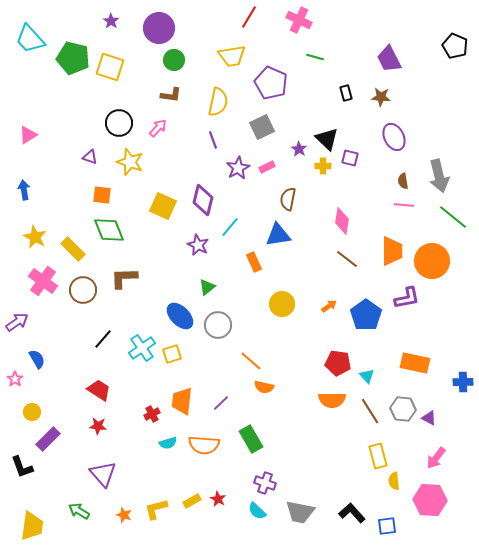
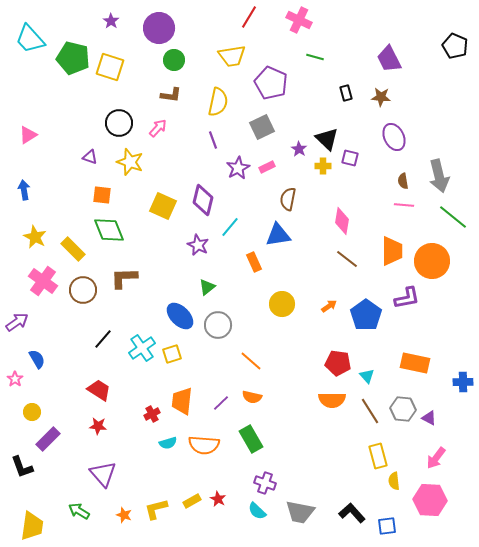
orange semicircle at (264, 387): moved 12 px left, 10 px down
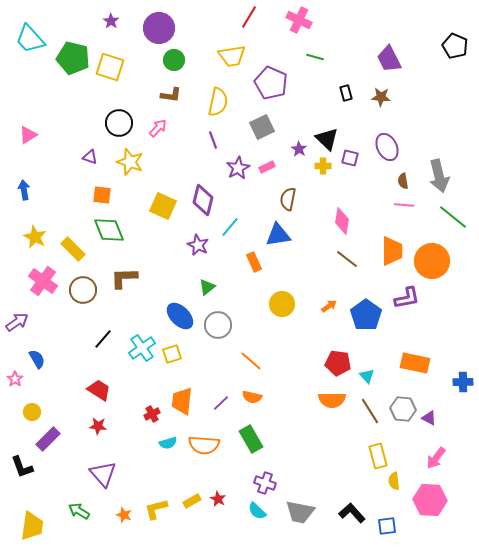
purple ellipse at (394, 137): moved 7 px left, 10 px down
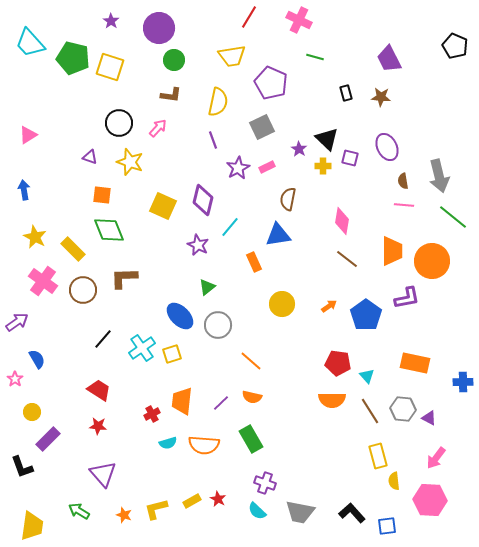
cyan trapezoid at (30, 39): moved 4 px down
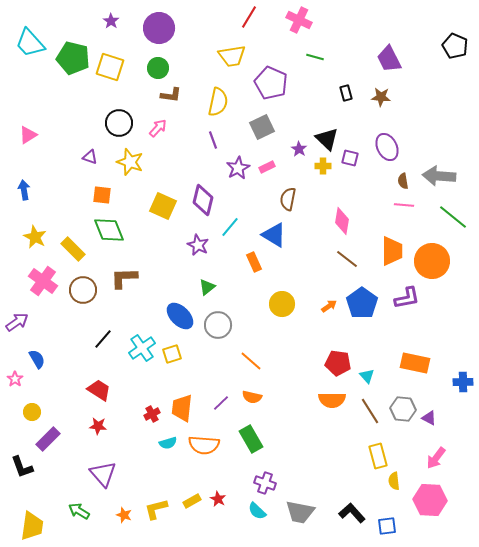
green circle at (174, 60): moved 16 px left, 8 px down
gray arrow at (439, 176): rotated 108 degrees clockwise
blue triangle at (278, 235): moved 4 px left; rotated 40 degrees clockwise
blue pentagon at (366, 315): moved 4 px left, 12 px up
orange trapezoid at (182, 401): moved 7 px down
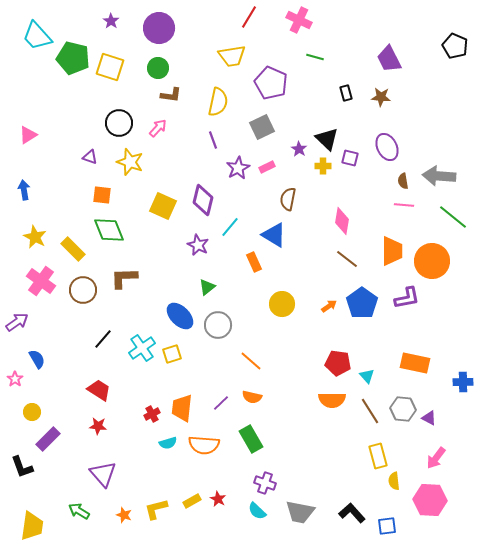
cyan trapezoid at (30, 43): moved 7 px right, 7 px up
pink cross at (43, 281): moved 2 px left
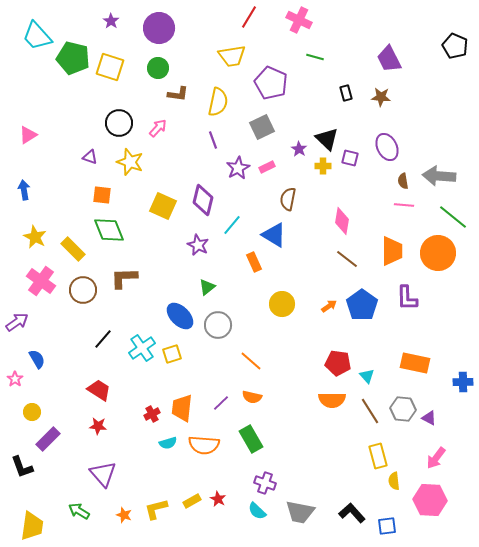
brown L-shape at (171, 95): moved 7 px right, 1 px up
cyan line at (230, 227): moved 2 px right, 2 px up
orange circle at (432, 261): moved 6 px right, 8 px up
purple L-shape at (407, 298): rotated 100 degrees clockwise
blue pentagon at (362, 303): moved 2 px down
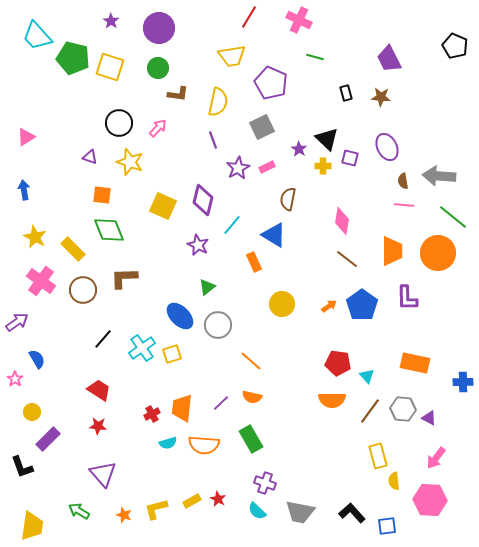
pink triangle at (28, 135): moved 2 px left, 2 px down
brown line at (370, 411): rotated 68 degrees clockwise
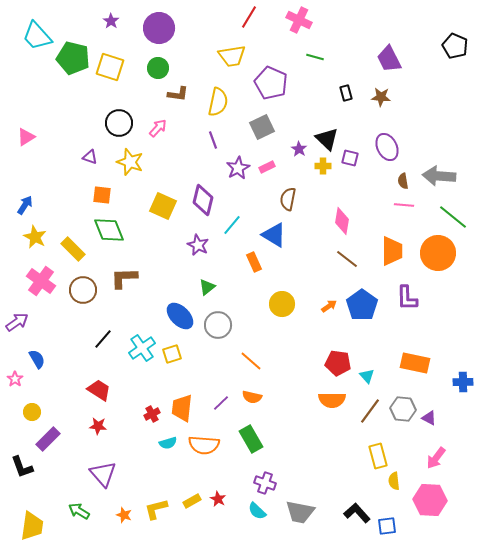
blue arrow at (24, 190): moved 1 px right, 15 px down; rotated 42 degrees clockwise
black L-shape at (352, 513): moved 5 px right
